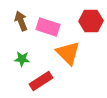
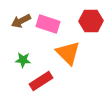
brown arrow: rotated 96 degrees counterclockwise
pink rectangle: moved 3 px up
green star: moved 1 px right, 1 px down
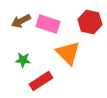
red hexagon: moved 1 px left, 1 px down; rotated 15 degrees clockwise
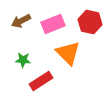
pink rectangle: moved 5 px right; rotated 40 degrees counterclockwise
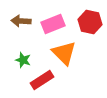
brown arrow: rotated 30 degrees clockwise
orange triangle: moved 4 px left
green star: rotated 14 degrees clockwise
red rectangle: moved 1 px right, 1 px up
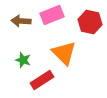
pink rectangle: moved 1 px left, 9 px up
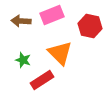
red hexagon: moved 4 px down
orange triangle: moved 4 px left
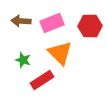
pink rectangle: moved 8 px down
red hexagon: rotated 15 degrees counterclockwise
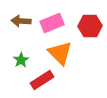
green star: moved 2 px left; rotated 21 degrees clockwise
